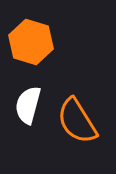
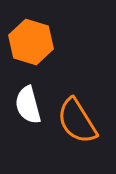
white semicircle: rotated 30 degrees counterclockwise
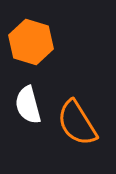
orange semicircle: moved 2 px down
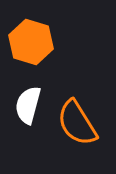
white semicircle: rotated 30 degrees clockwise
